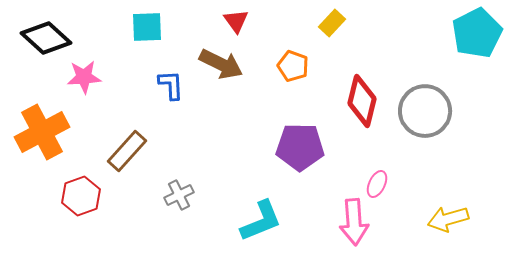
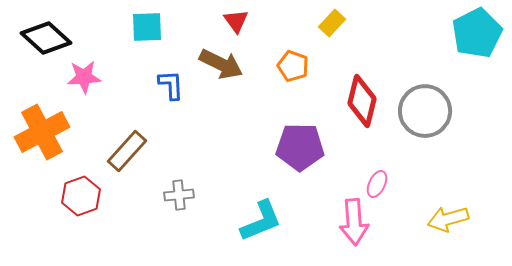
gray cross: rotated 20 degrees clockwise
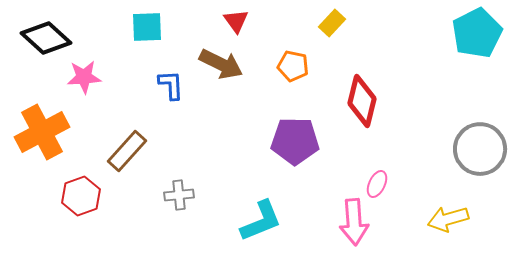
orange pentagon: rotated 8 degrees counterclockwise
gray circle: moved 55 px right, 38 px down
purple pentagon: moved 5 px left, 6 px up
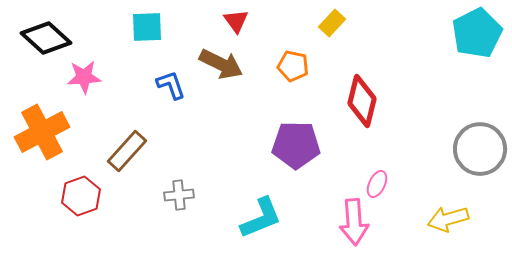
blue L-shape: rotated 16 degrees counterclockwise
purple pentagon: moved 1 px right, 4 px down
cyan L-shape: moved 3 px up
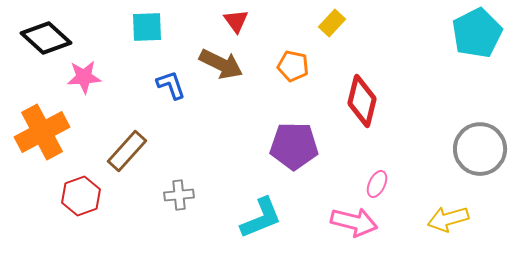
purple pentagon: moved 2 px left, 1 px down
pink arrow: rotated 72 degrees counterclockwise
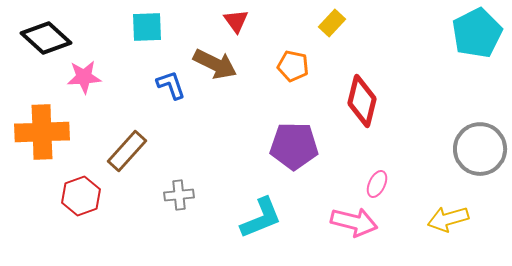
brown arrow: moved 6 px left
orange cross: rotated 26 degrees clockwise
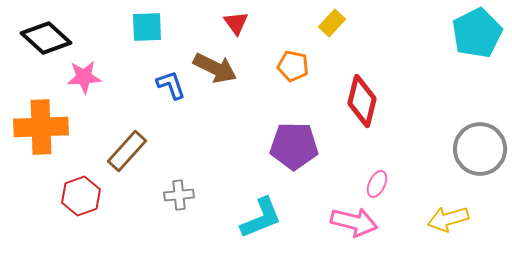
red triangle: moved 2 px down
brown arrow: moved 4 px down
orange cross: moved 1 px left, 5 px up
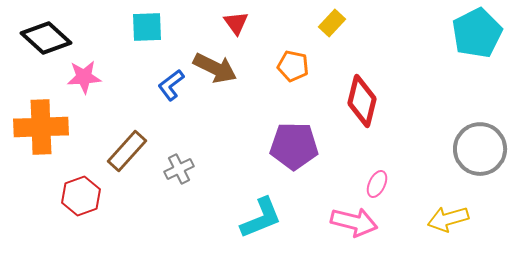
blue L-shape: rotated 108 degrees counterclockwise
gray cross: moved 26 px up; rotated 20 degrees counterclockwise
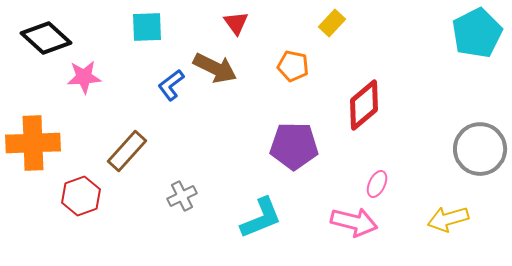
red diamond: moved 2 px right, 4 px down; rotated 36 degrees clockwise
orange cross: moved 8 px left, 16 px down
gray cross: moved 3 px right, 27 px down
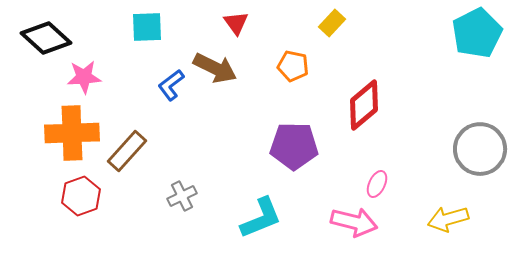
orange cross: moved 39 px right, 10 px up
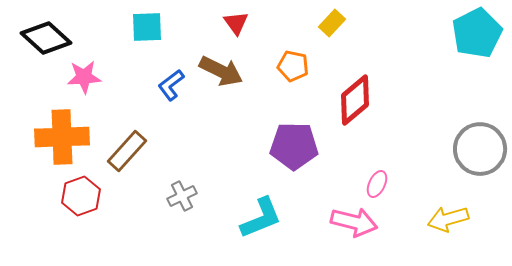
brown arrow: moved 6 px right, 3 px down
red diamond: moved 9 px left, 5 px up
orange cross: moved 10 px left, 4 px down
